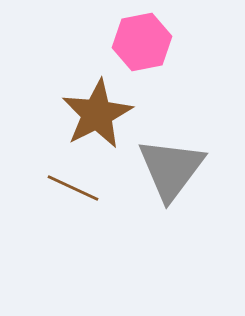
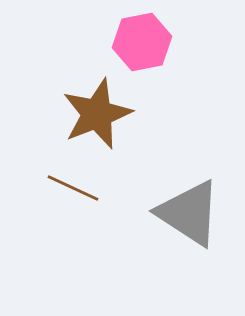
brown star: rotated 6 degrees clockwise
gray triangle: moved 18 px right, 44 px down; rotated 34 degrees counterclockwise
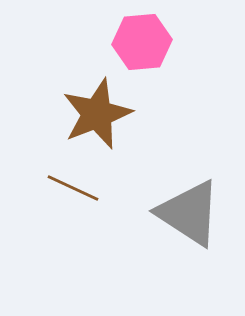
pink hexagon: rotated 6 degrees clockwise
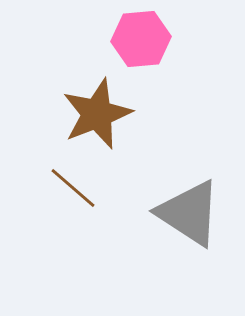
pink hexagon: moved 1 px left, 3 px up
brown line: rotated 16 degrees clockwise
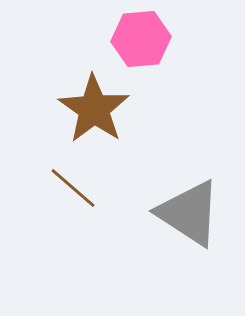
brown star: moved 3 px left, 5 px up; rotated 16 degrees counterclockwise
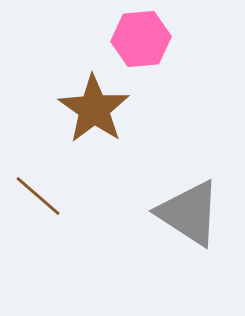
brown line: moved 35 px left, 8 px down
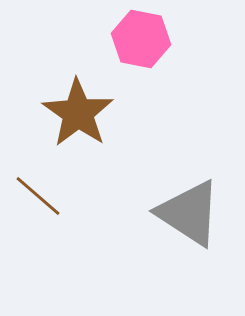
pink hexagon: rotated 16 degrees clockwise
brown star: moved 16 px left, 4 px down
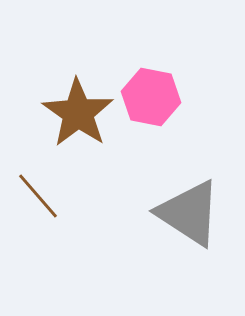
pink hexagon: moved 10 px right, 58 px down
brown line: rotated 8 degrees clockwise
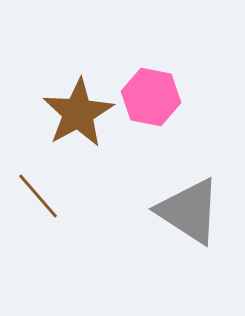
brown star: rotated 8 degrees clockwise
gray triangle: moved 2 px up
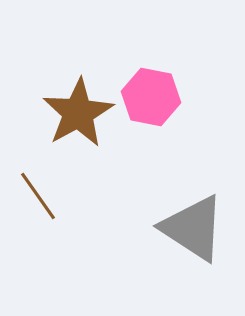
brown line: rotated 6 degrees clockwise
gray triangle: moved 4 px right, 17 px down
